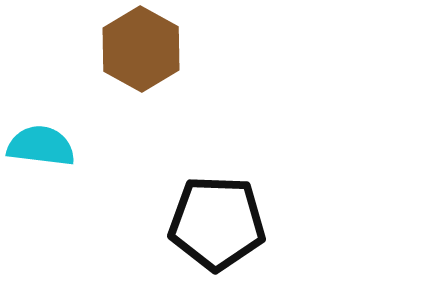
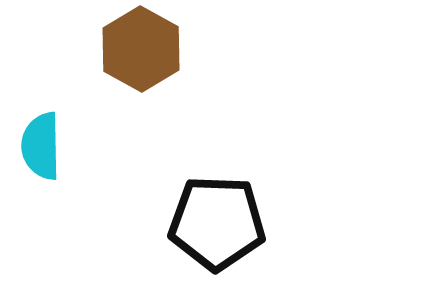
cyan semicircle: rotated 98 degrees counterclockwise
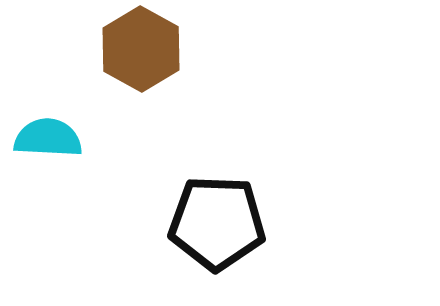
cyan semicircle: moved 7 px right, 8 px up; rotated 94 degrees clockwise
